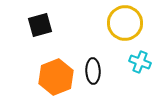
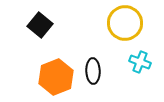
black square: rotated 35 degrees counterclockwise
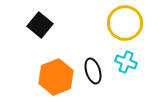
cyan cross: moved 14 px left
black ellipse: rotated 15 degrees counterclockwise
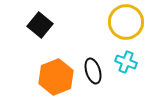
yellow circle: moved 1 px right, 1 px up
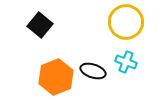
black ellipse: rotated 55 degrees counterclockwise
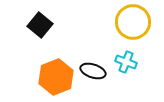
yellow circle: moved 7 px right
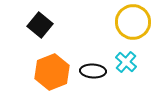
cyan cross: rotated 20 degrees clockwise
black ellipse: rotated 15 degrees counterclockwise
orange hexagon: moved 4 px left, 5 px up
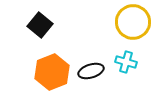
cyan cross: rotated 25 degrees counterclockwise
black ellipse: moved 2 px left; rotated 20 degrees counterclockwise
